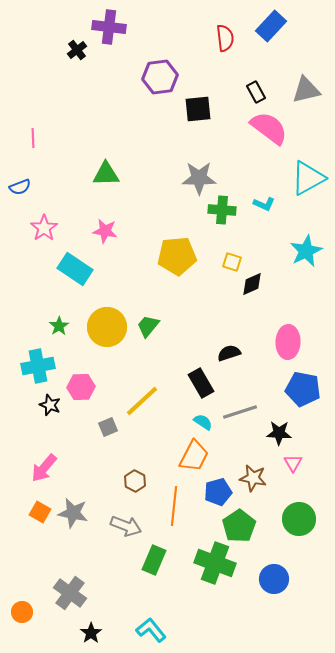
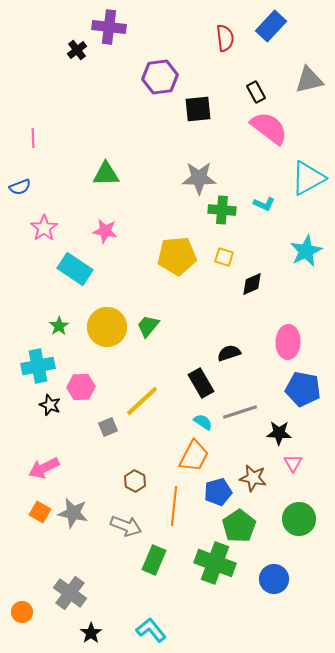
gray triangle at (306, 90): moved 3 px right, 10 px up
yellow square at (232, 262): moved 8 px left, 5 px up
pink arrow at (44, 468): rotated 24 degrees clockwise
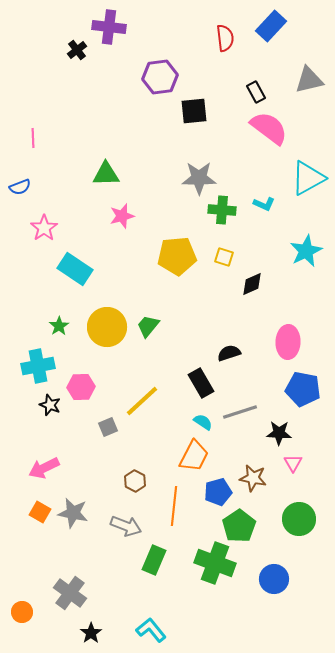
black square at (198, 109): moved 4 px left, 2 px down
pink star at (105, 231): moved 17 px right, 15 px up; rotated 25 degrees counterclockwise
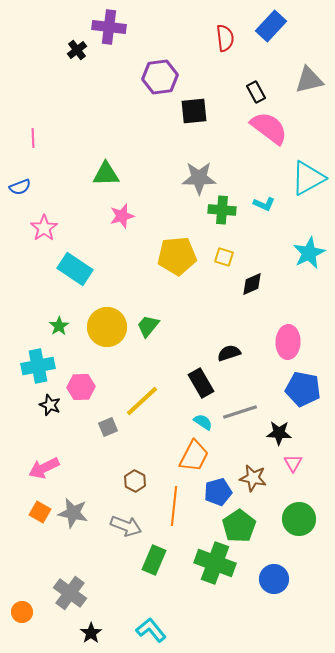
cyan star at (306, 251): moved 3 px right, 2 px down
